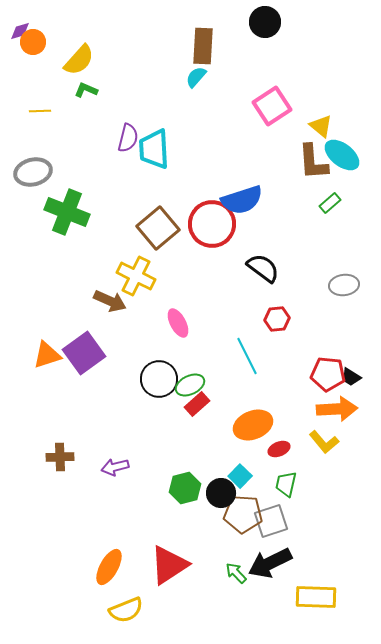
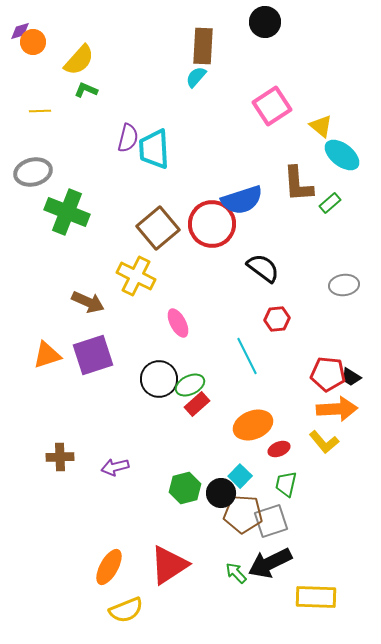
brown L-shape at (313, 162): moved 15 px left, 22 px down
brown arrow at (110, 301): moved 22 px left, 1 px down
purple square at (84, 353): moved 9 px right, 2 px down; rotated 18 degrees clockwise
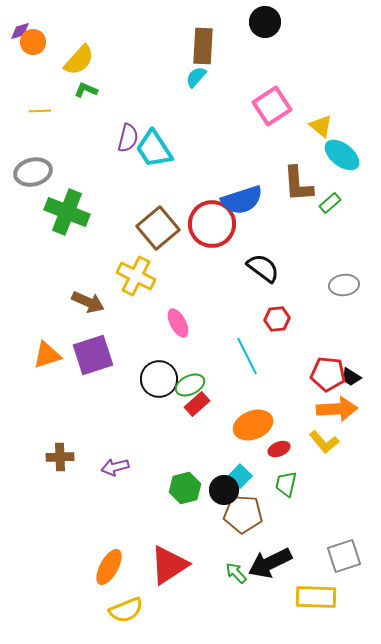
cyan trapezoid at (154, 149): rotated 30 degrees counterclockwise
black circle at (221, 493): moved 3 px right, 3 px up
gray square at (271, 521): moved 73 px right, 35 px down
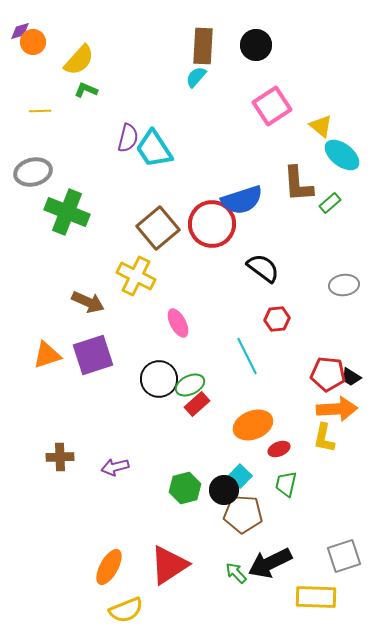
black circle at (265, 22): moved 9 px left, 23 px down
yellow L-shape at (324, 442): moved 4 px up; rotated 52 degrees clockwise
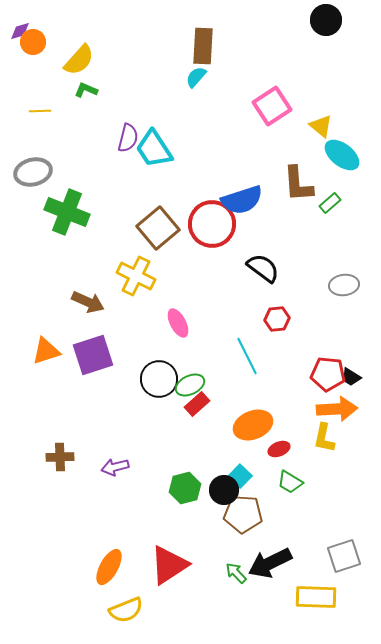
black circle at (256, 45): moved 70 px right, 25 px up
orange triangle at (47, 355): moved 1 px left, 4 px up
green trapezoid at (286, 484): moved 4 px right, 2 px up; rotated 72 degrees counterclockwise
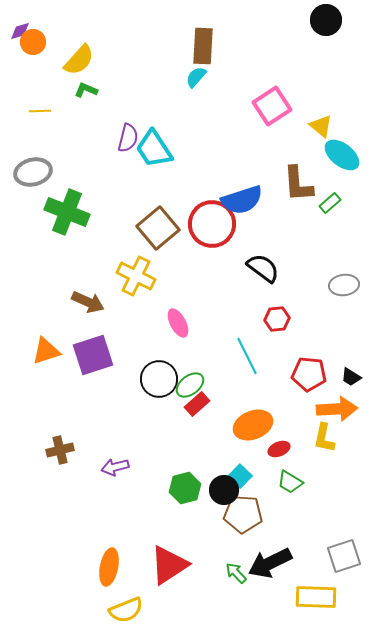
red pentagon at (328, 374): moved 19 px left
green ellipse at (190, 385): rotated 12 degrees counterclockwise
brown cross at (60, 457): moved 7 px up; rotated 12 degrees counterclockwise
orange ellipse at (109, 567): rotated 18 degrees counterclockwise
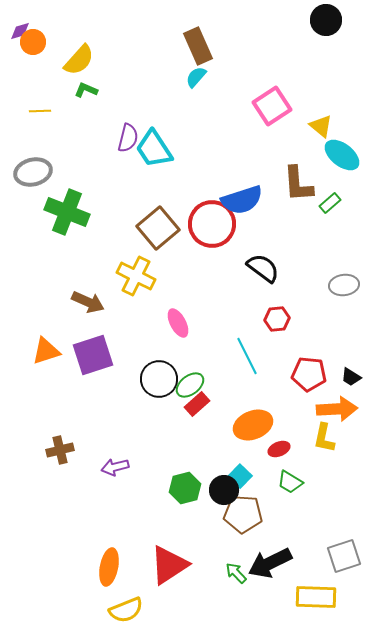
brown rectangle at (203, 46): moved 5 px left; rotated 27 degrees counterclockwise
